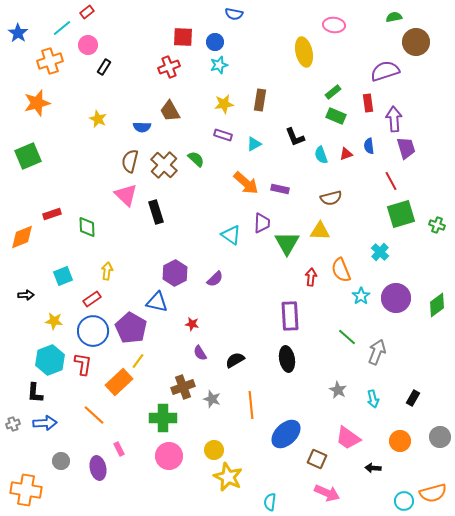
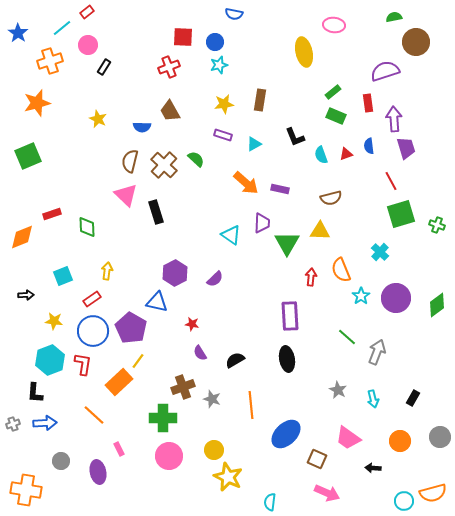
purple ellipse at (98, 468): moved 4 px down
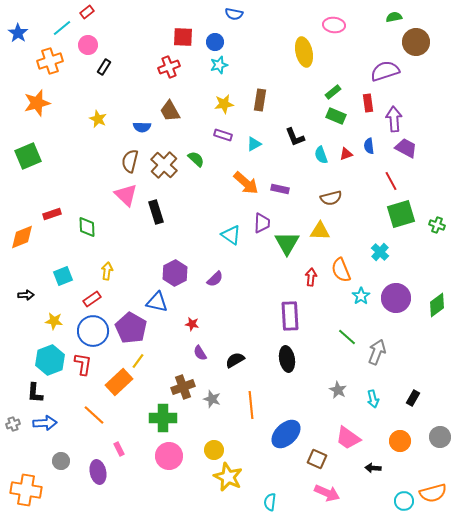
purple trapezoid at (406, 148): rotated 45 degrees counterclockwise
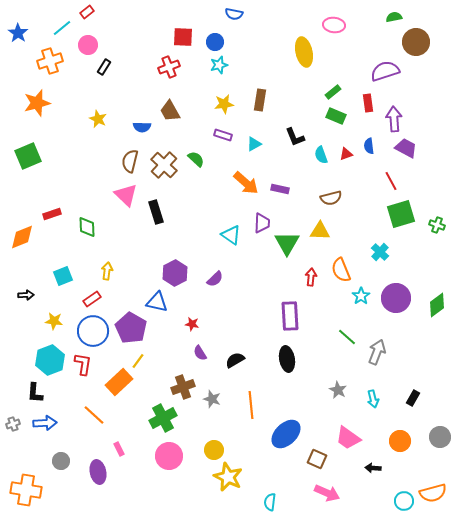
green cross at (163, 418): rotated 28 degrees counterclockwise
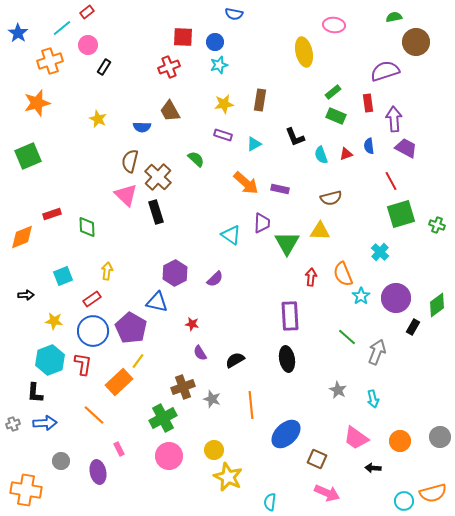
brown cross at (164, 165): moved 6 px left, 12 px down
orange semicircle at (341, 270): moved 2 px right, 4 px down
black rectangle at (413, 398): moved 71 px up
pink trapezoid at (348, 438): moved 8 px right
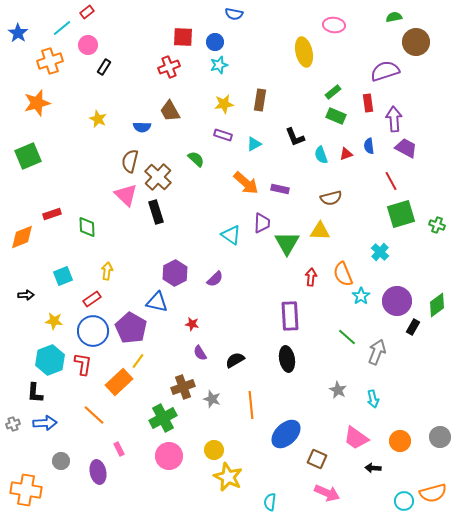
purple circle at (396, 298): moved 1 px right, 3 px down
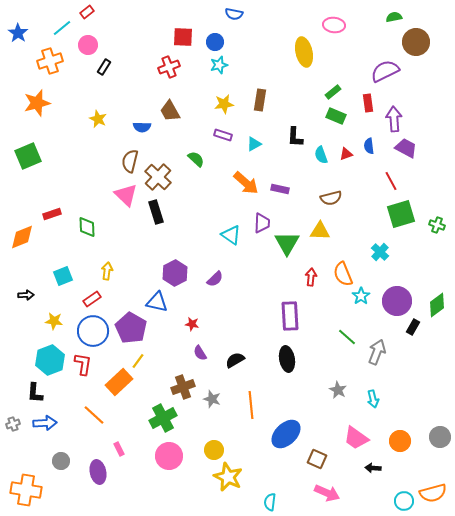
purple semicircle at (385, 71): rotated 8 degrees counterclockwise
black L-shape at (295, 137): rotated 25 degrees clockwise
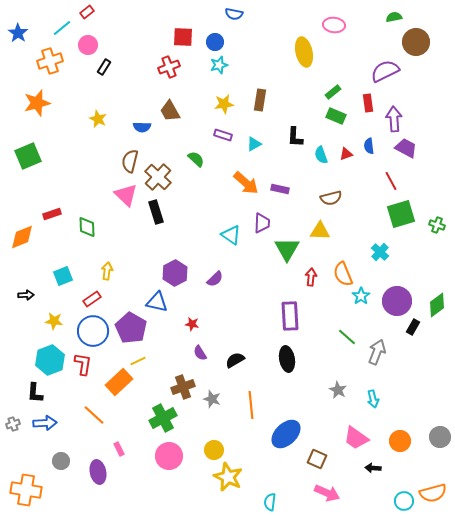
green triangle at (287, 243): moved 6 px down
yellow line at (138, 361): rotated 28 degrees clockwise
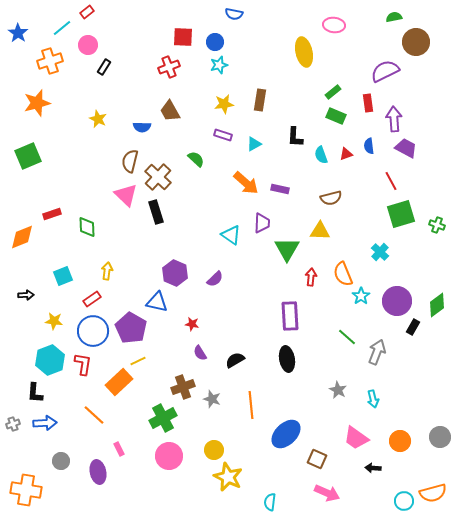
purple hexagon at (175, 273): rotated 10 degrees counterclockwise
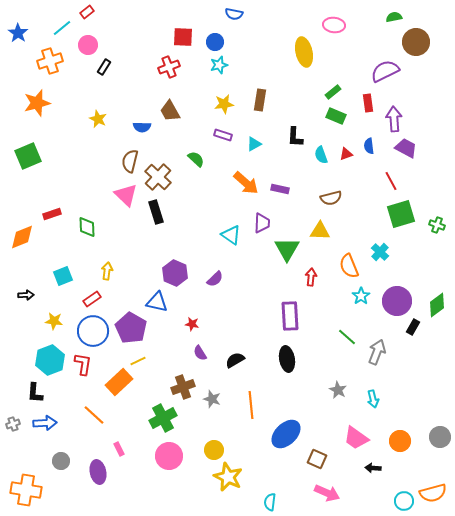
orange semicircle at (343, 274): moved 6 px right, 8 px up
